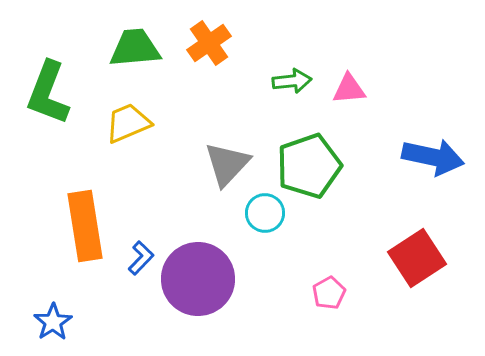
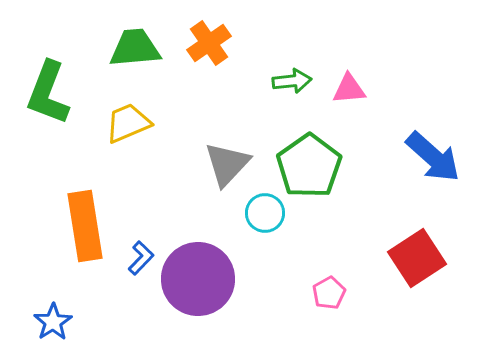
blue arrow: rotated 30 degrees clockwise
green pentagon: rotated 16 degrees counterclockwise
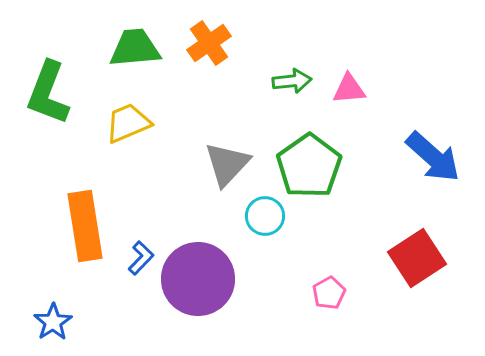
cyan circle: moved 3 px down
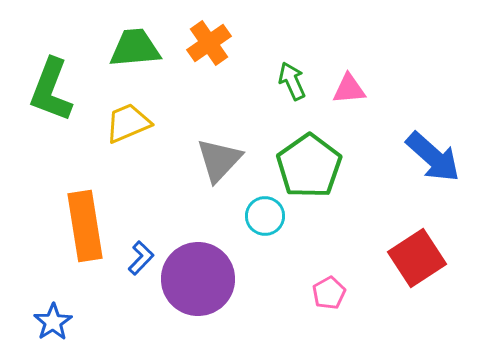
green arrow: rotated 108 degrees counterclockwise
green L-shape: moved 3 px right, 3 px up
gray triangle: moved 8 px left, 4 px up
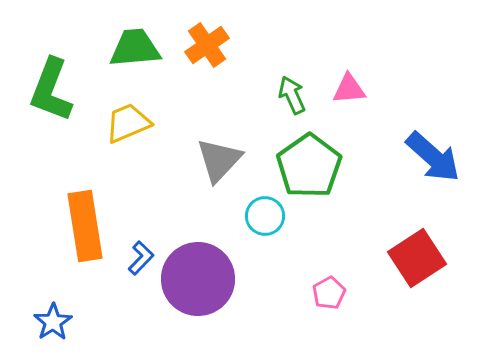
orange cross: moved 2 px left, 2 px down
green arrow: moved 14 px down
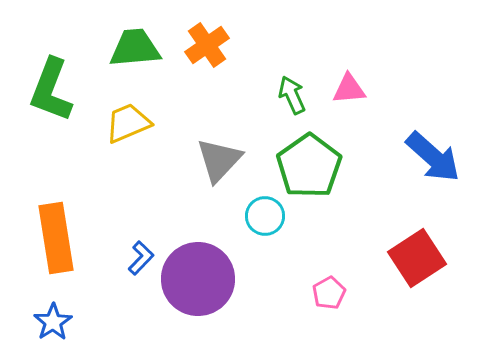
orange rectangle: moved 29 px left, 12 px down
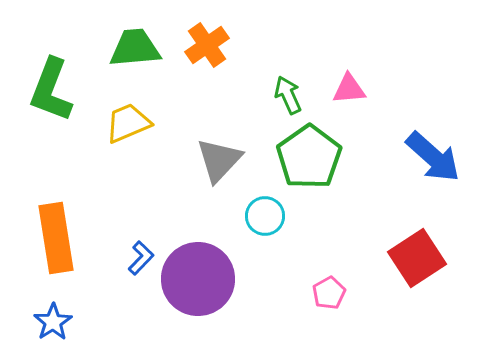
green arrow: moved 4 px left
green pentagon: moved 9 px up
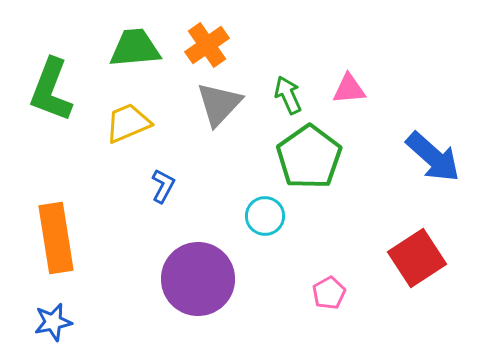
gray triangle: moved 56 px up
blue L-shape: moved 22 px right, 72 px up; rotated 16 degrees counterclockwise
blue star: rotated 21 degrees clockwise
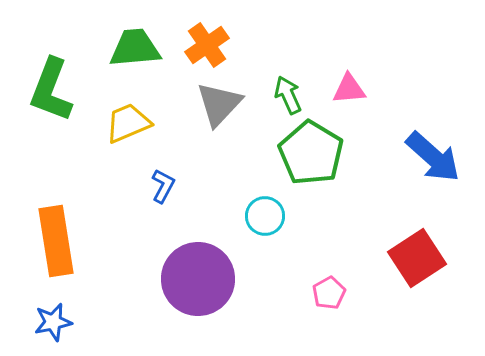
green pentagon: moved 2 px right, 4 px up; rotated 6 degrees counterclockwise
orange rectangle: moved 3 px down
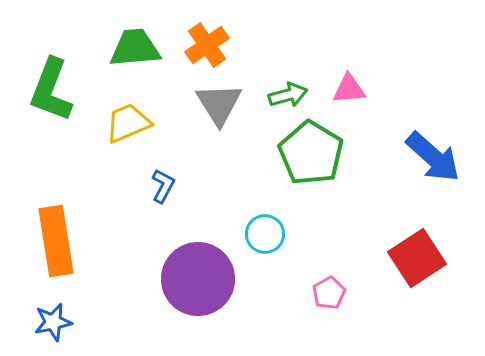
green arrow: rotated 99 degrees clockwise
gray triangle: rotated 15 degrees counterclockwise
cyan circle: moved 18 px down
